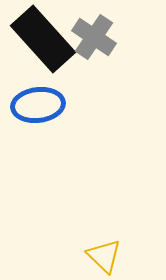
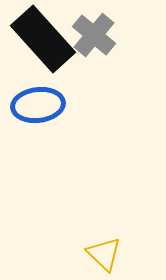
gray cross: moved 2 px up; rotated 6 degrees clockwise
yellow triangle: moved 2 px up
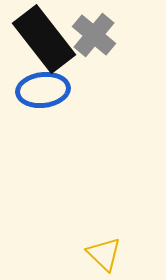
black rectangle: moved 1 px right; rotated 4 degrees clockwise
blue ellipse: moved 5 px right, 15 px up
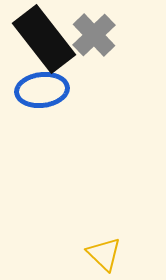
gray cross: rotated 6 degrees clockwise
blue ellipse: moved 1 px left
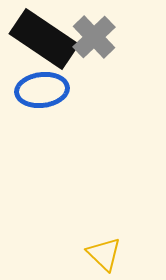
gray cross: moved 2 px down
black rectangle: rotated 18 degrees counterclockwise
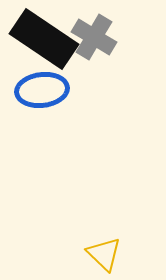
gray cross: rotated 15 degrees counterclockwise
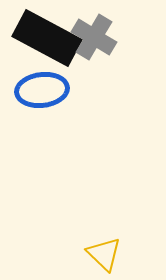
black rectangle: moved 3 px right, 1 px up; rotated 6 degrees counterclockwise
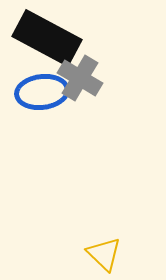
gray cross: moved 14 px left, 41 px down
blue ellipse: moved 2 px down
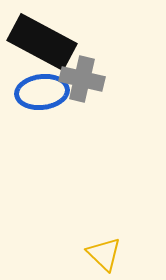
black rectangle: moved 5 px left, 4 px down
gray cross: moved 2 px right, 1 px down; rotated 18 degrees counterclockwise
